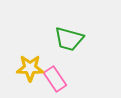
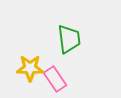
green trapezoid: rotated 112 degrees counterclockwise
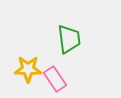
yellow star: moved 2 px left, 1 px down
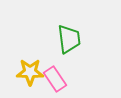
yellow star: moved 2 px right, 3 px down
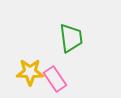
green trapezoid: moved 2 px right, 1 px up
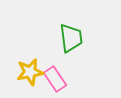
yellow star: rotated 12 degrees counterclockwise
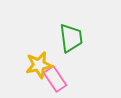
yellow star: moved 9 px right, 7 px up
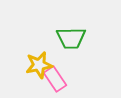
green trapezoid: rotated 96 degrees clockwise
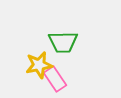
green trapezoid: moved 8 px left, 4 px down
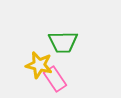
yellow star: rotated 24 degrees clockwise
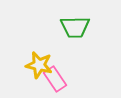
green trapezoid: moved 12 px right, 15 px up
